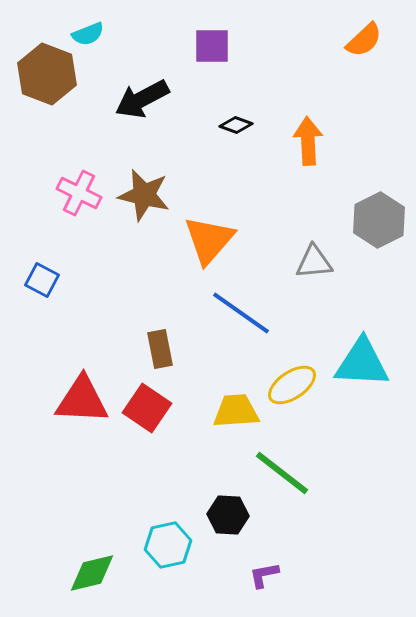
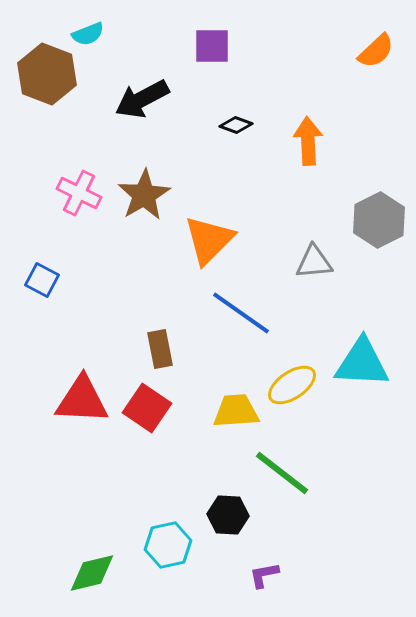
orange semicircle: moved 12 px right, 11 px down
brown star: rotated 28 degrees clockwise
orange triangle: rotated 4 degrees clockwise
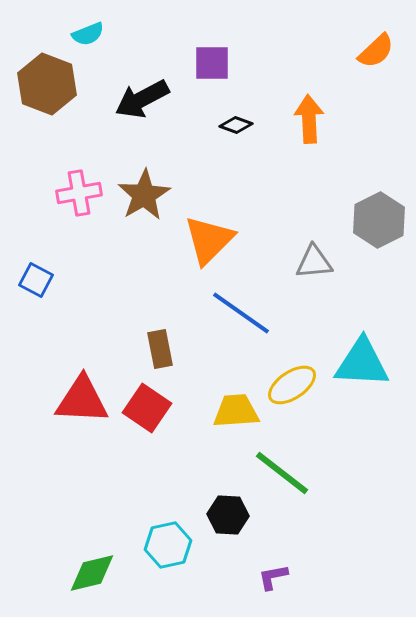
purple square: moved 17 px down
brown hexagon: moved 10 px down
orange arrow: moved 1 px right, 22 px up
pink cross: rotated 36 degrees counterclockwise
blue square: moved 6 px left
purple L-shape: moved 9 px right, 2 px down
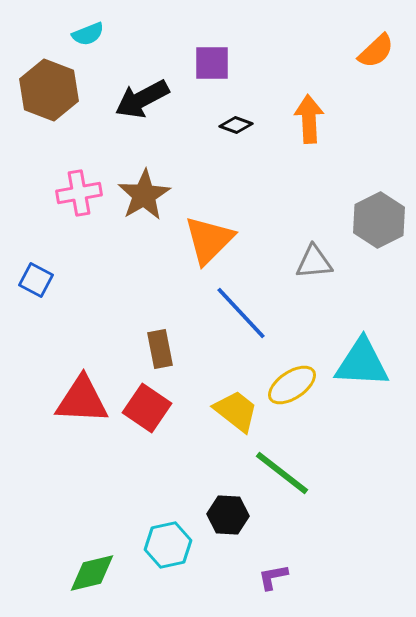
brown hexagon: moved 2 px right, 6 px down
blue line: rotated 12 degrees clockwise
yellow trapezoid: rotated 42 degrees clockwise
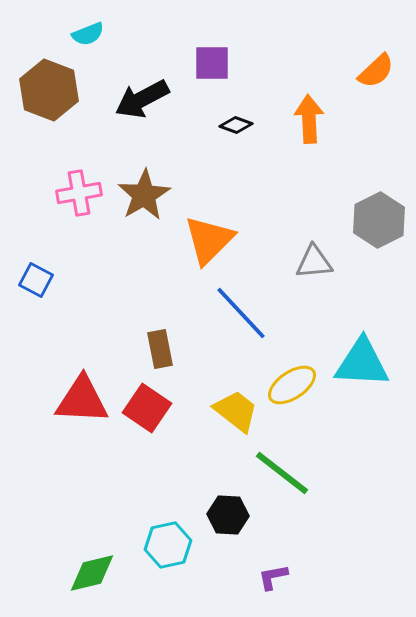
orange semicircle: moved 20 px down
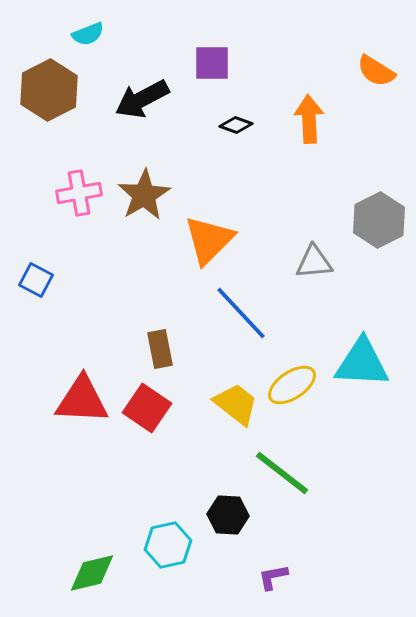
orange semicircle: rotated 75 degrees clockwise
brown hexagon: rotated 12 degrees clockwise
yellow trapezoid: moved 7 px up
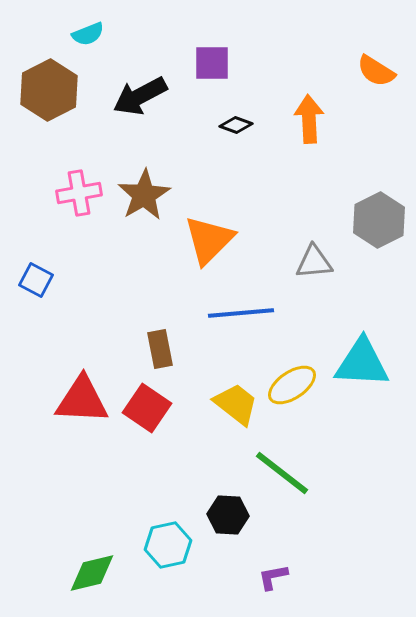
black arrow: moved 2 px left, 3 px up
blue line: rotated 52 degrees counterclockwise
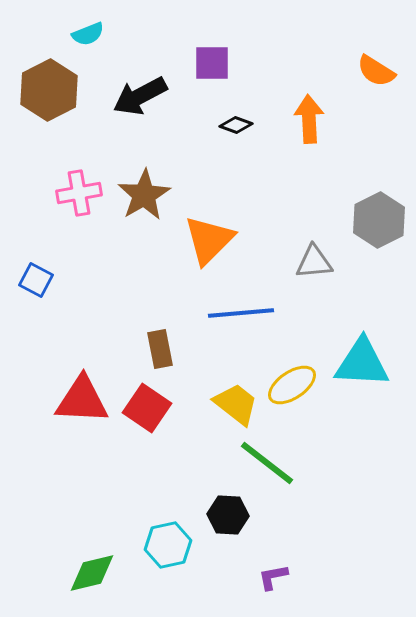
green line: moved 15 px left, 10 px up
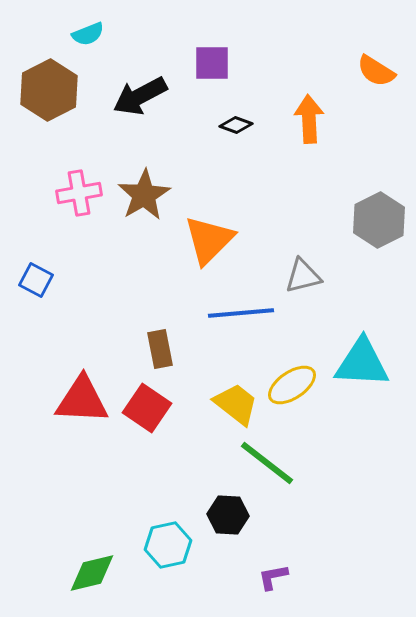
gray triangle: moved 11 px left, 14 px down; rotated 9 degrees counterclockwise
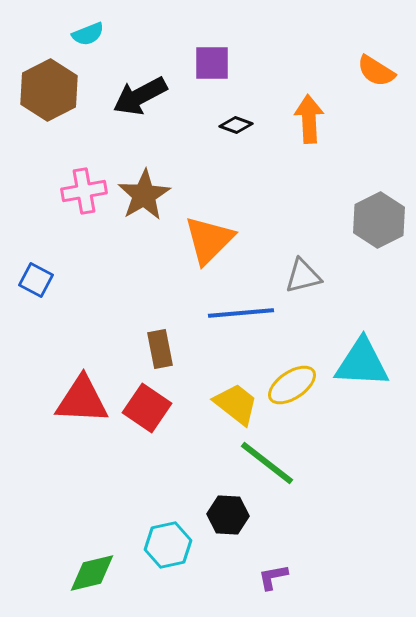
pink cross: moved 5 px right, 2 px up
